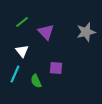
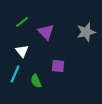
purple square: moved 2 px right, 2 px up
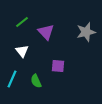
cyan line: moved 3 px left, 5 px down
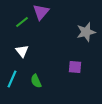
purple triangle: moved 5 px left, 20 px up; rotated 24 degrees clockwise
purple square: moved 17 px right, 1 px down
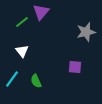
cyan line: rotated 12 degrees clockwise
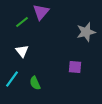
green semicircle: moved 1 px left, 2 px down
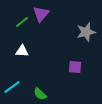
purple triangle: moved 2 px down
white triangle: rotated 48 degrees counterclockwise
cyan line: moved 8 px down; rotated 18 degrees clockwise
green semicircle: moved 5 px right, 11 px down; rotated 24 degrees counterclockwise
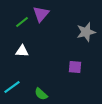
green semicircle: moved 1 px right
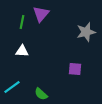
green line: rotated 40 degrees counterclockwise
purple square: moved 2 px down
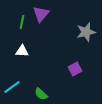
purple square: rotated 32 degrees counterclockwise
